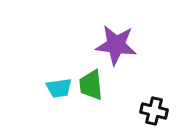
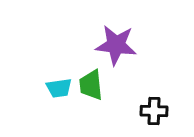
black cross: rotated 12 degrees counterclockwise
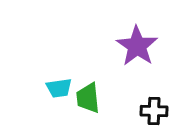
purple star: moved 21 px right, 1 px down; rotated 27 degrees clockwise
green trapezoid: moved 3 px left, 13 px down
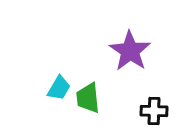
purple star: moved 7 px left, 5 px down
cyan trapezoid: rotated 52 degrees counterclockwise
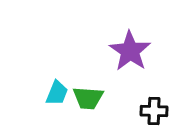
cyan trapezoid: moved 2 px left, 5 px down; rotated 8 degrees counterclockwise
green trapezoid: rotated 80 degrees counterclockwise
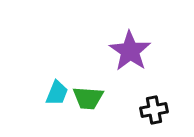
black cross: moved 1 px up; rotated 12 degrees counterclockwise
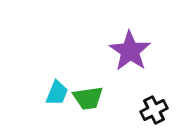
green trapezoid: rotated 12 degrees counterclockwise
black cross: rotated 16 degrees counterclockwise
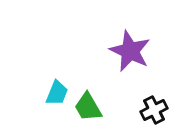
purple star: rotated 9 degrees counterclockwise
green trapezoid: moved 9 px down; rotated 68 degrees clockwise
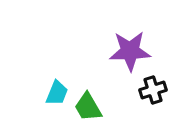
purple star: rotated 27 degrees counterclockwise
black cross: moved 1 px left, 20 px up; rotated 8 degrees clockwise
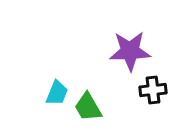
black cross: rotated 12 degrees clockwise
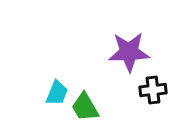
purple star: moved 1 px left, 1 px down
green trapezoid: moved 3 px left
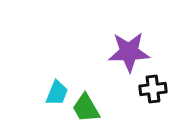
black cross: moved 1 px up
green trapezoid: moved 1 px right, 1 px down
